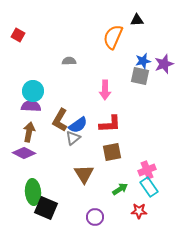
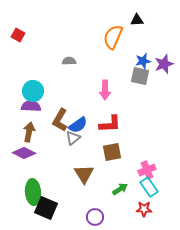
red star: moved 5 px right, 2 px up
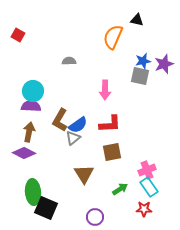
black triangle: rotated 16 degrees clockwise
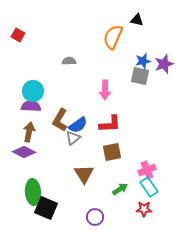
purple diamond: moved 1 px up
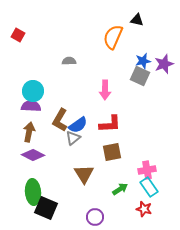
gray square: rotated 12 degrees clockwise
purple diamond: moved 9 px right, 3 px down
pink cross: rotated 12 degrees clockwise
red star: rotated 14 degrees clockwise
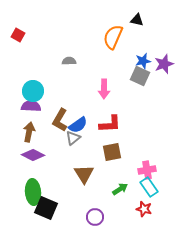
pink arrow: moved 1 px left, 1 px up
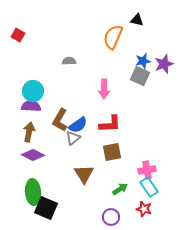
purple circle: moved 16 px right
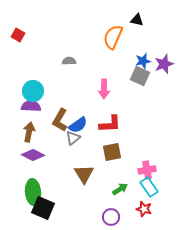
black square: moved 3 px left
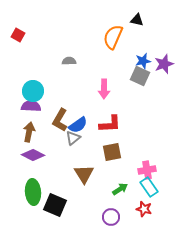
black square: moved 12 px right, 3 px up
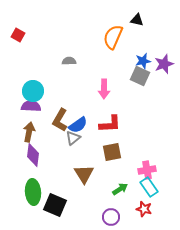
purple diamond: rotated 70 degrees clockwise
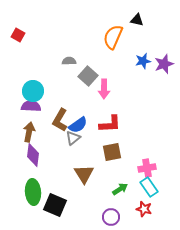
gray square: moved 52 px left; rotated 18 degrees clockwise
pink cross: moved 2 px up
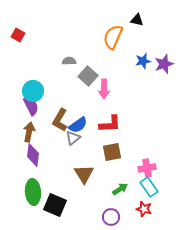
purple semicircle: rotated 60 degrees clockwise
